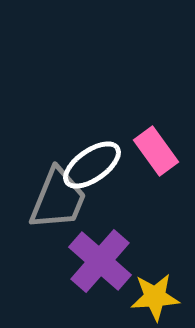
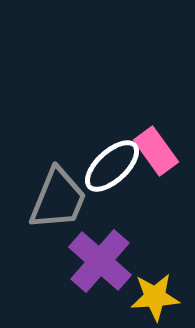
white ellipse: moved 20 px right, 1 px down; rotated 8 degrees counterclockwise
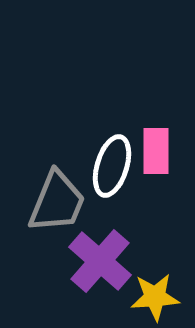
pink rectangle: rotated 36 degrees clockwise
white ellipse: rotated 30 degrees counterclockwise
gray trapezoid: moved 1 px left, 3 px down
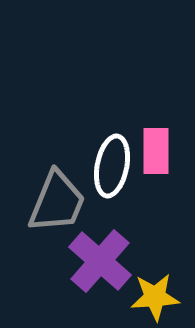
white ellipse: rotated 6 degrees counterclockwise
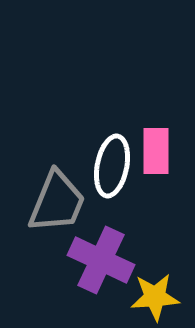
purple cross: moved 1 px right, 1 px up; rotated 16 degrees counterclockwise
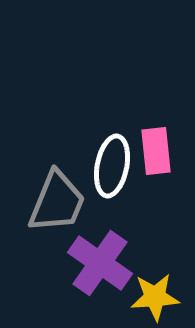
pink rectangle: rotated 6 degrees counterclockwise
purple cross: moved 1 px left, 3 px down; rotated 10 degrees clockwise
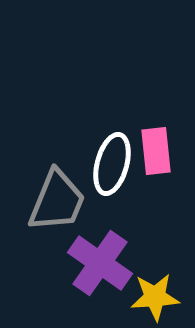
white ellipse: moved 2 px up; rotated 4 degrees clockwise
gray trapezoid: moved 1 px up
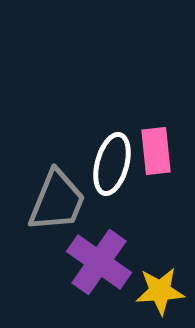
purple cross: moved 1 px left, 1 px up
yellow star: moved 5 px right, 6 px up
